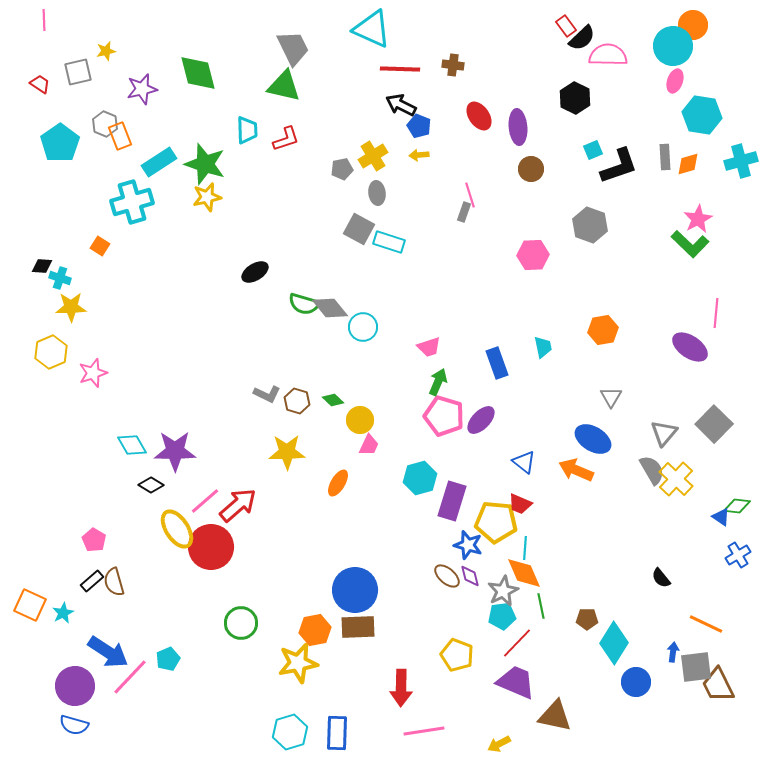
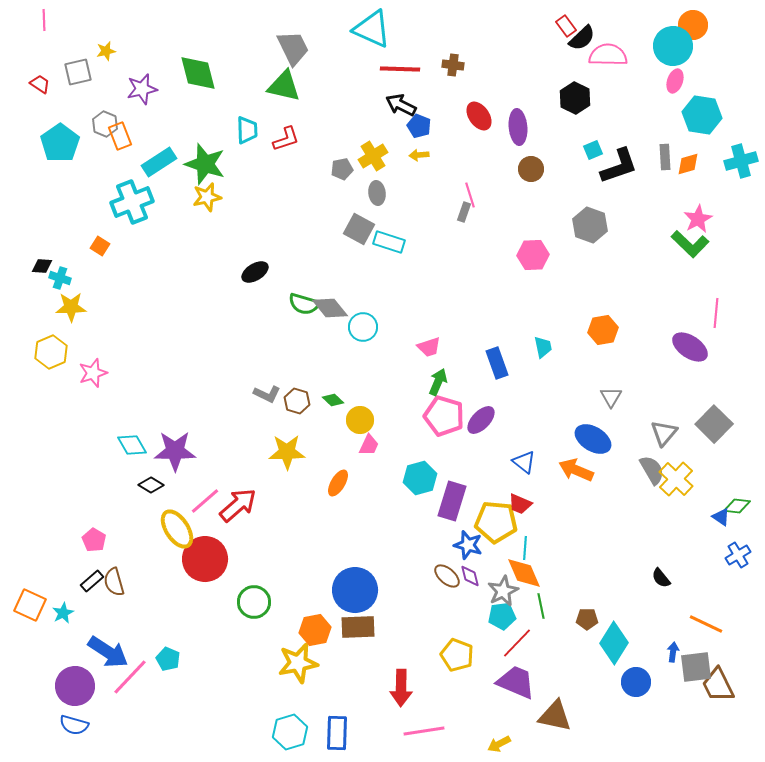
cyan cross at (132, 202): rotated 6 degrees counterclockwise
red circle at (211, 547): moved 6 px left, 12 px down
green circle at (241, 623): moved 13 px right, 21 px up
cyan pentagon at (168, 659): rotated 25 degrees counterclockwise
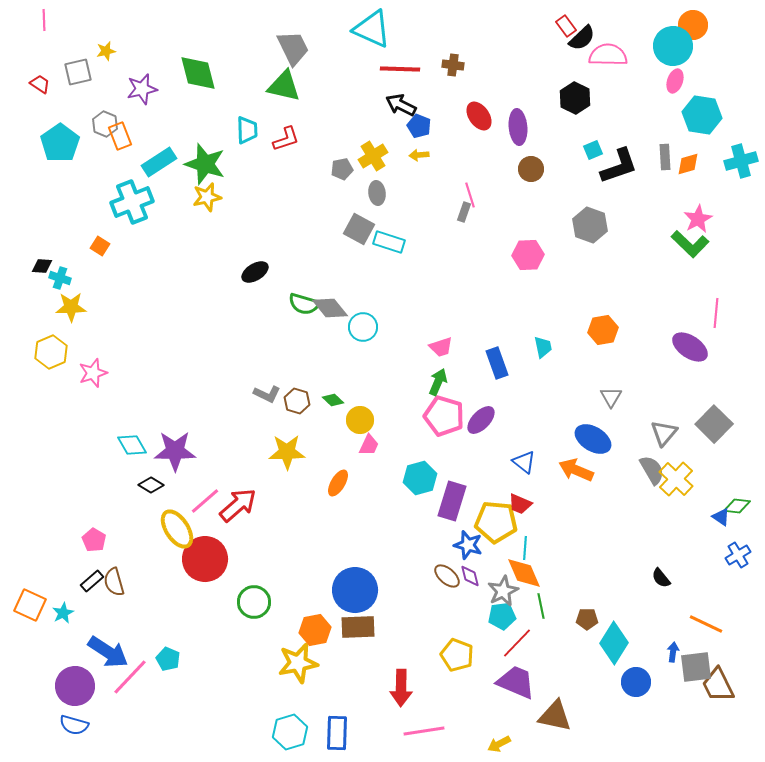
pink hexagon at (533, 255): moved 5 px left
pink trapezoid at (429, 347): moved 12 px right
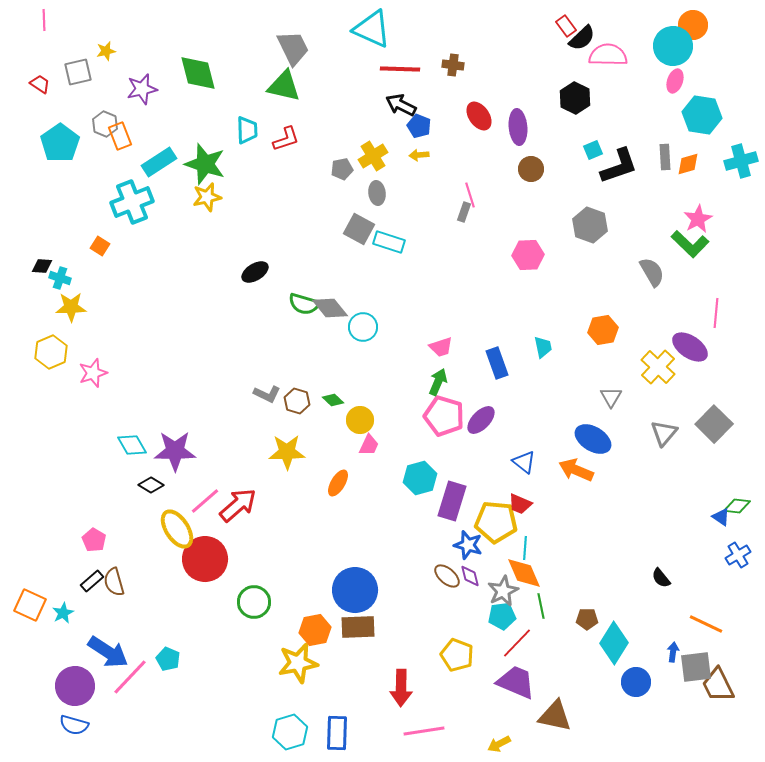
gray semicircle at (652, 470): moved 198 px up
yellow cross at (676, 479): moved 18 px left, 112 px up
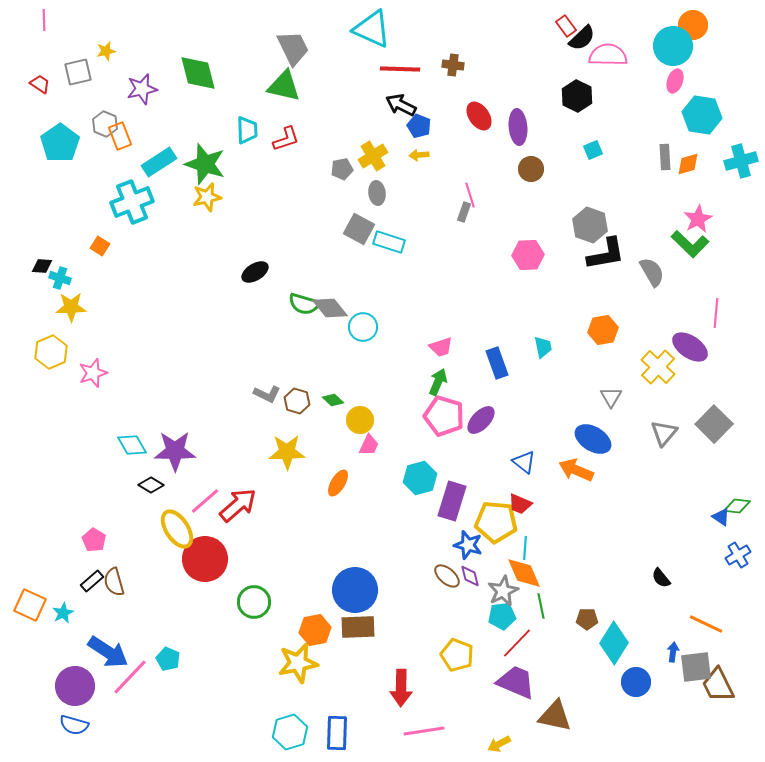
black hexagon at (575, 98): moved 2 px right, 2 px up
black L-shape at (619, 166): moved 13 px left, 88 px down; rotated 9 degrees clockwise
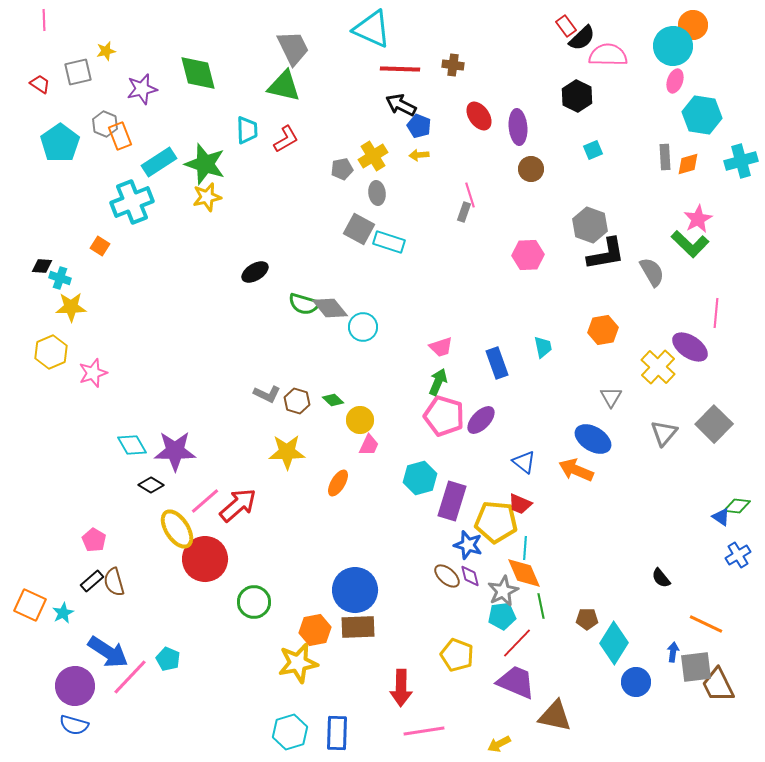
red L-shape at (286, 139): rotated 12 degrees counterclockwise
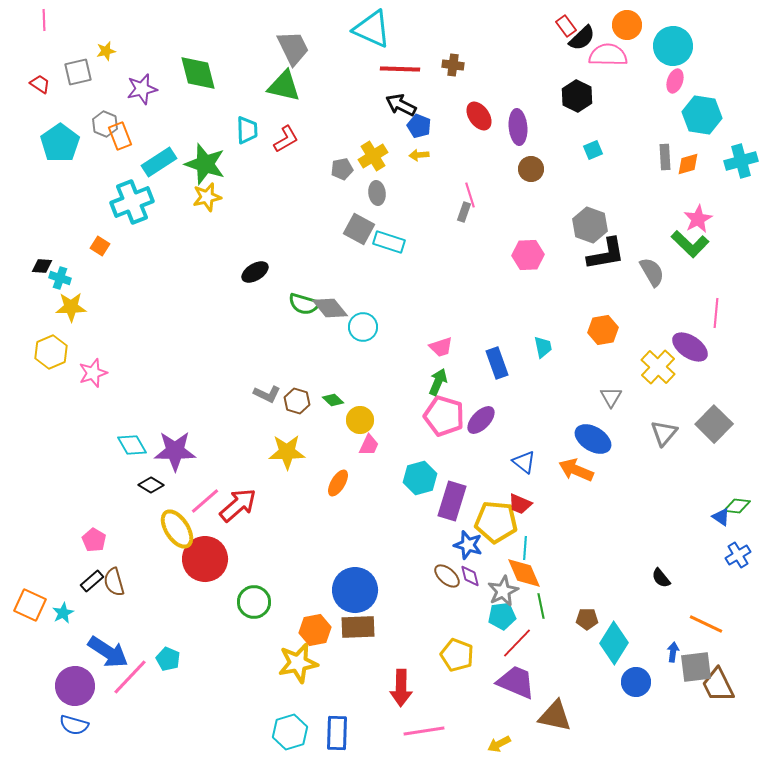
orange circle at (693, 25): moved 66 px left
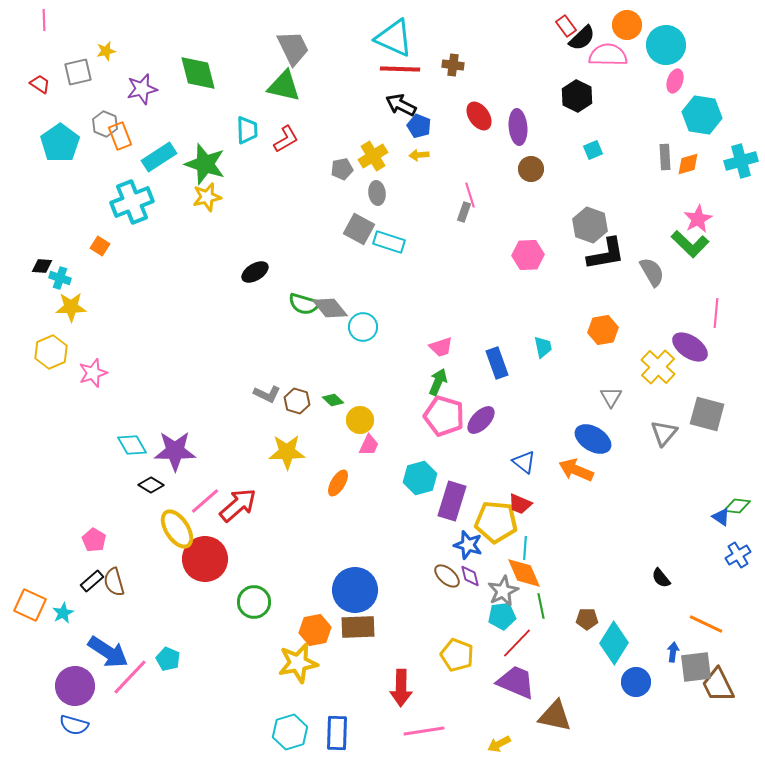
cyan triangle at (372, 29): moved 22 px right, 9 px down
cyan circle at (673, 46): moved 7 px left, 1 px up
cyan rectangle at (159, 162): moved 5 px up
gray square at (714, 424): moved 7 px left, 10 px up; rotated 30 degrees counterclockwise
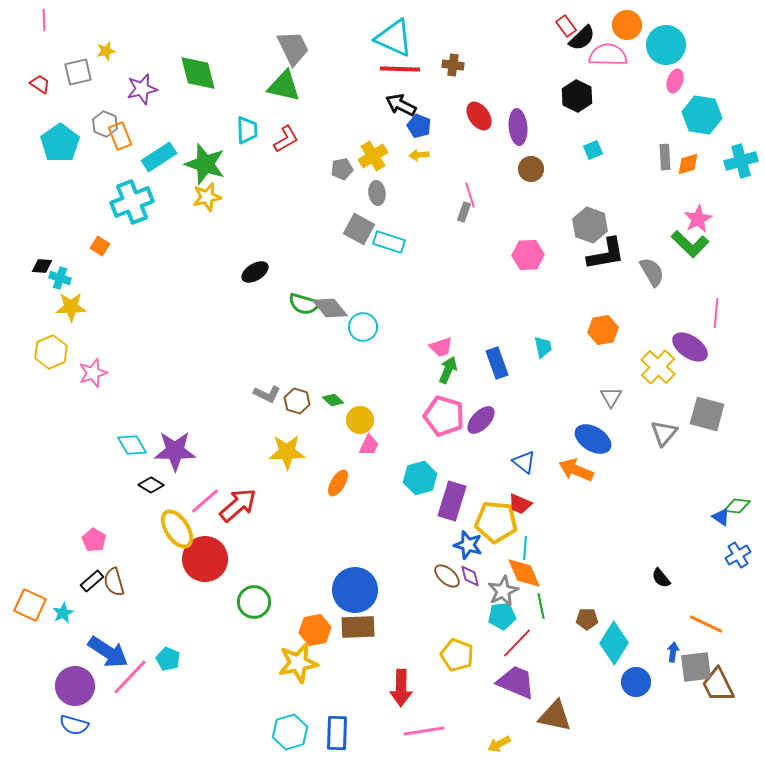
green arrow at (438, 382): moved 10 px right, 12 px up
